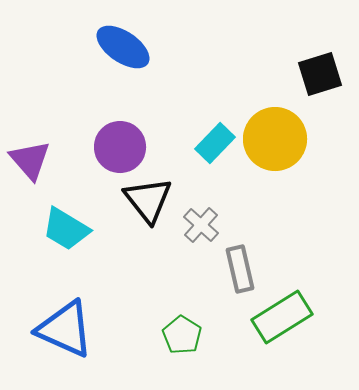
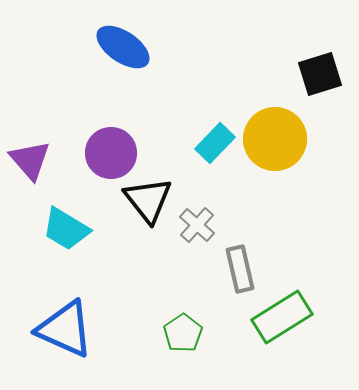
purple circle: moved 9 px left, 6 px down
gray cross: moved 4 px left
green pentagon: moved 1 px right, 2 px up; rotated 6 degrees clockwise
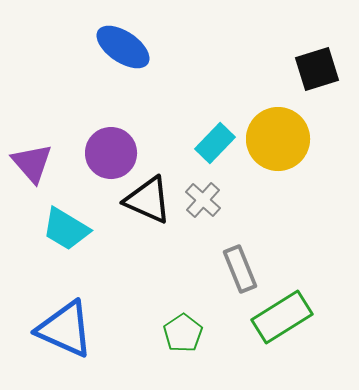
black square: moved 3 px left, 5 px up
yellow circle: moved 3 px right
purple triangle: moved 2 px right, 3 px down
black triangle: rotated 28 degrees counterclockwise
gray cross: moved 6 px right, 25 px up
gray rectangle: rotated 9 degrees counterclockwise
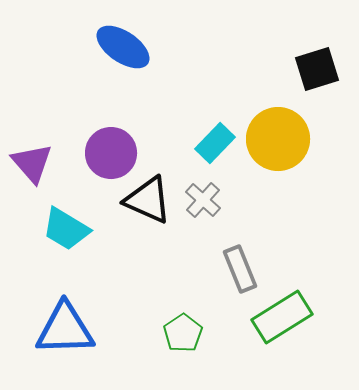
blue triangle: rotated 26 degrees counterclockwise
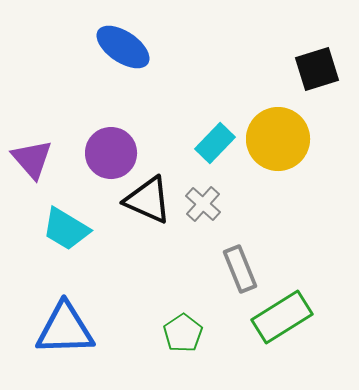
purple triangle: moved 4 px up
gray cross: moved 4 px down
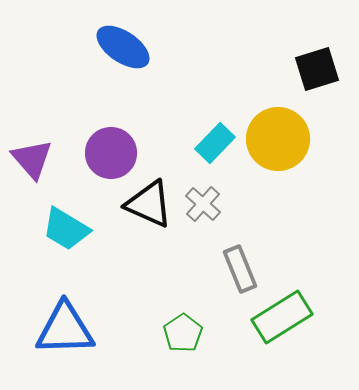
black triangle: moved 1 px right, 4 px down
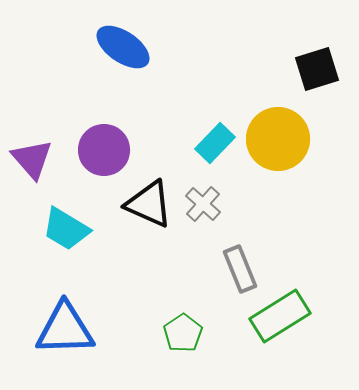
purple circle: moved 7 px left, 3 px up
green rectangle: moved 2 px left, 1 px up
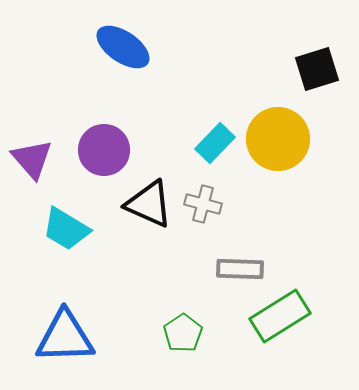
gray cross: rotated 27 degrees counterclockwise
gray rectangle: rotated 66 degrees counterclockwise
blue triangle: moved 8 px down
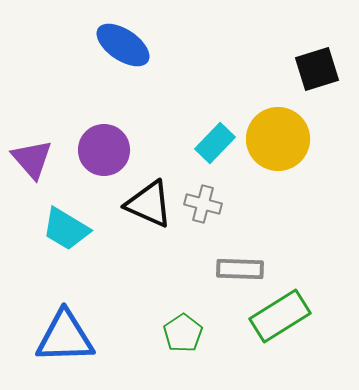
blue ellipse: moved 2 px up
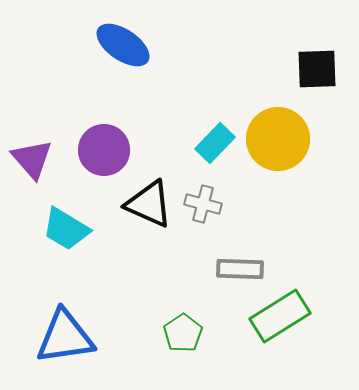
black square: rotated 15 degrees clockwise
blue triangle: rotated 6 degrees counterclockwise
